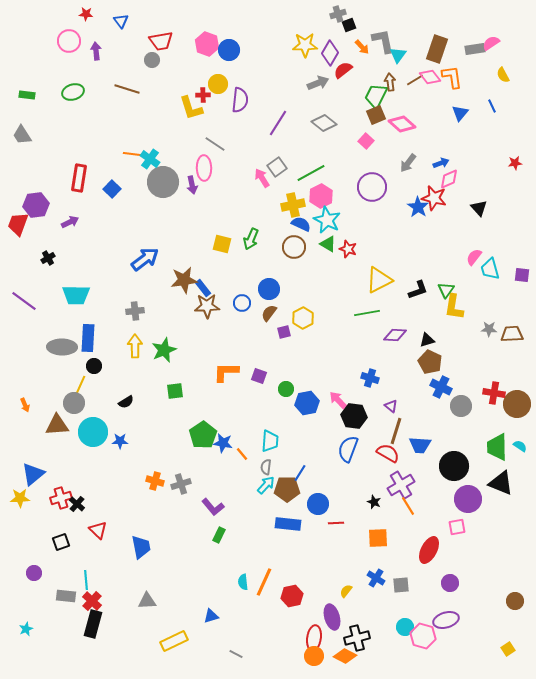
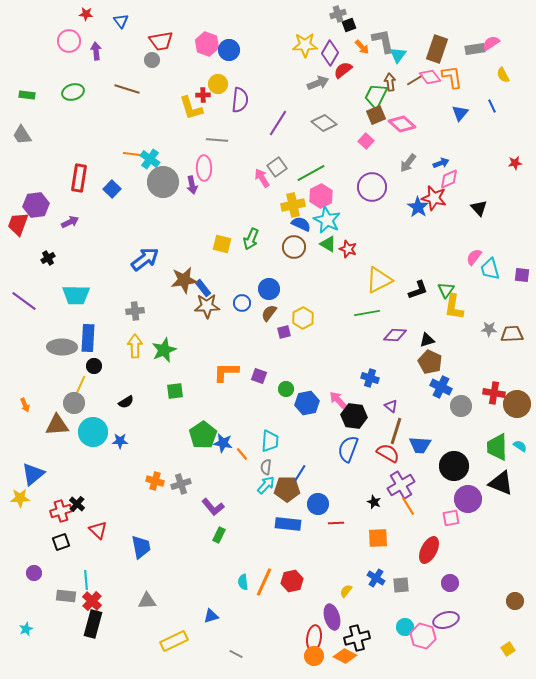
gray line at (215, 144): moved 2 px right, 4 px up; rotated 30 degrees counterclockwise
red cross at (61, 498): moved 13 px down
pink square at (457, 527): moved 6 px left, 9 px up
red hexagon at (292, 596): moved 15 px up
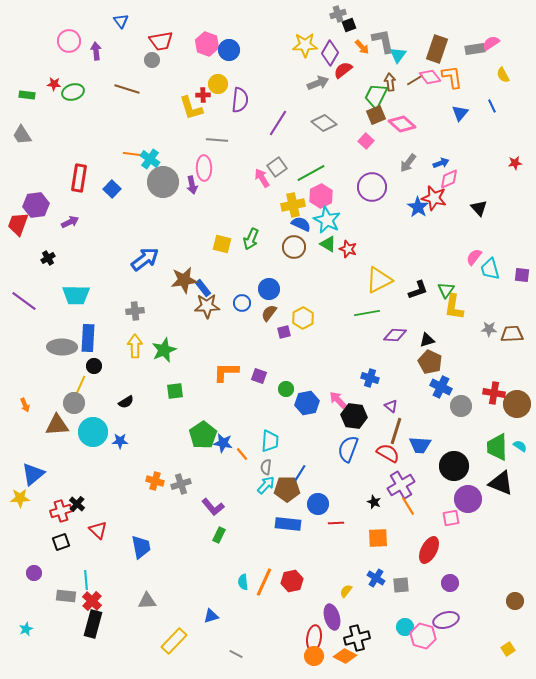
red star at (86, 14): moved 32 px left, 70 px down
yellow rectangle at (174, 641): rotated 20 degrees counterclockwise
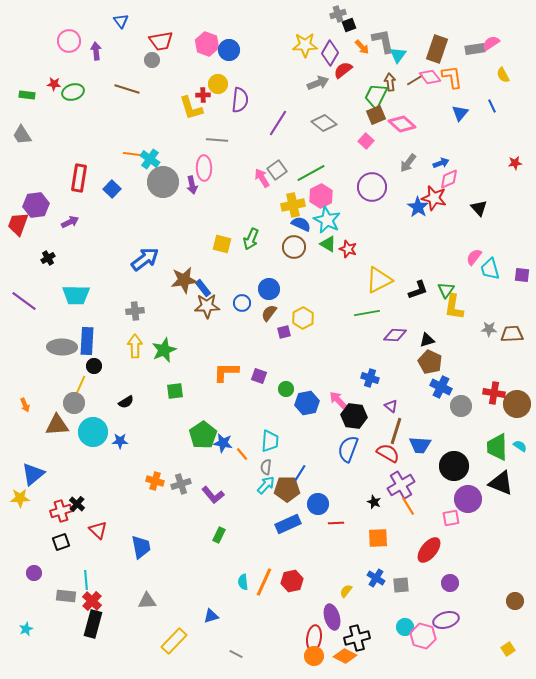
gray square at (277, 167): moved 3 px down
blue rectangle at (88, 338): moved 1 px left, 3 px down
purple L-shape at (213, 507): moved 12 px up
blue rectangle at (288, 524): rotated 30 degrees counterclockwise
red ellipse at (429, 550): rotated 12 degrees clockwise
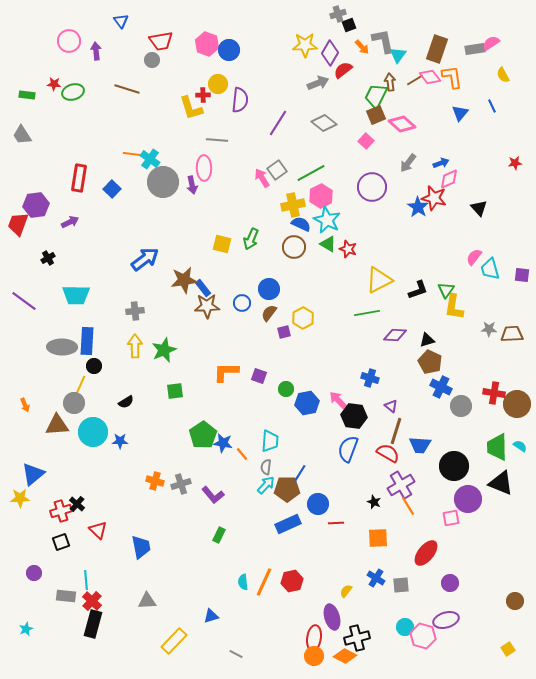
red ellipse at (429, 550): moved 3 px left, 3 px down
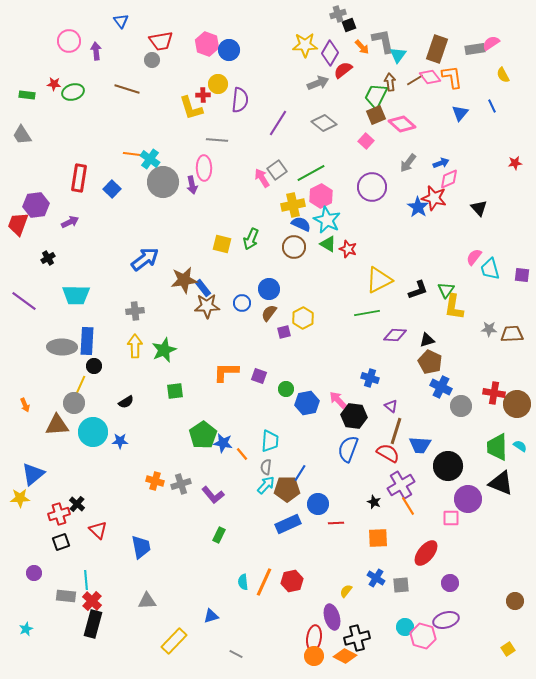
black circle at (454, 466): moved 6 px left
red cross at (61, 511): moved 2 px left, 3 px down
pink square at (451, 518): rotated 12 degrees clockwise
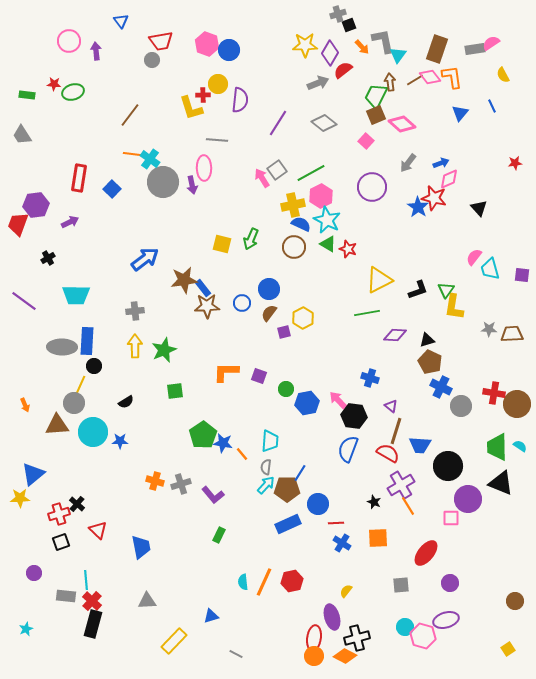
brown line at (127, 89): moved 3 px right, 26 px down; rotated 70 degrees counterclockwise
blue cross at (376, 578): moved 34 px left, 35 px up
